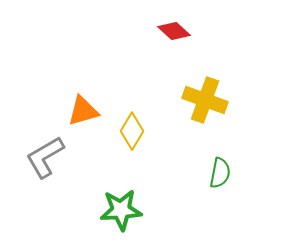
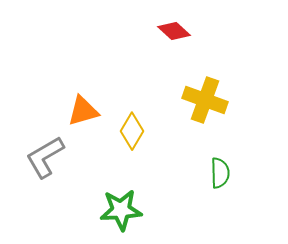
green semicircle: rotated 12 degrees counterclockwise
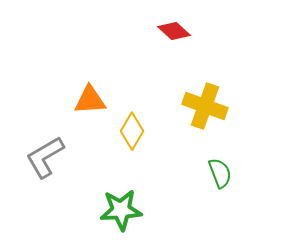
yellow cross: moved 6 px down
orange triangle: moved 7 px right, 11 px up; rotated 12 degrees clockwise
green semicircle: rotated 20 degrees counterclockwise
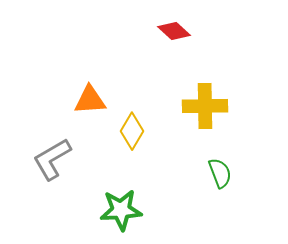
yellow cross: rotated 21 degrees counterclockwise
gray L-shape: moved 7 px right, 2 px down
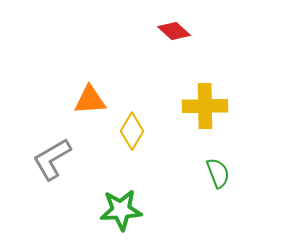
green semicircle: moved 2 px left
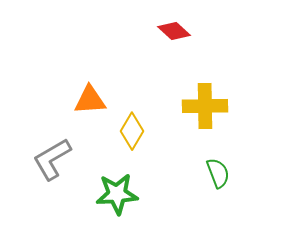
green star: moved 4 px left, 16 px up
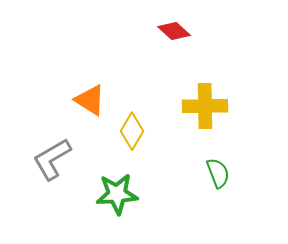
orange triangle: rotated 36 degrees clockwise
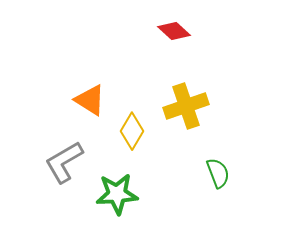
yellow cross: moved 19 px left; rotated 18 degrees counterclockwise
gray L-shape: moved 12 px right, 3 px down
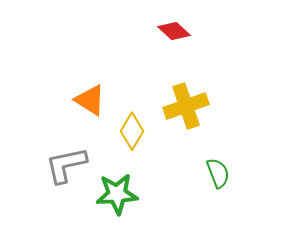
gray L-shape: moved 2 px right, 3 px down; rotated 18 degrees clockwise
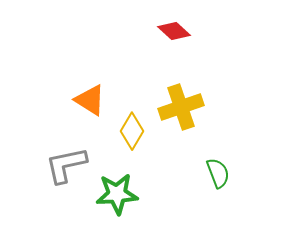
yellow cross: moved 5 px left, 1 px down
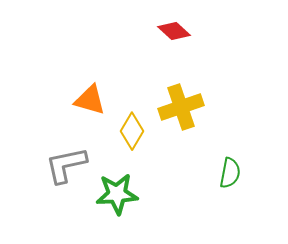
orange triangle: rotated 16 degrees counterclockwise
green semicircle: moved 12 px right; rotated 32 degrees clockwise
